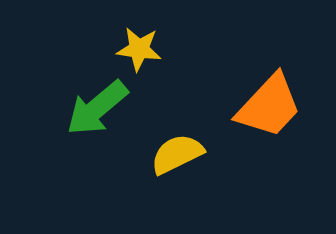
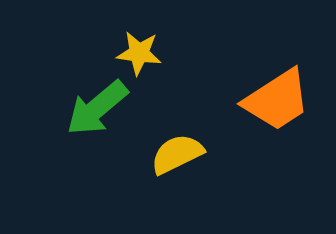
yellow star: moved 4 px down
orange trapezoid: moved 8 px right, 6 px up; rotated 14 degrees clockwise
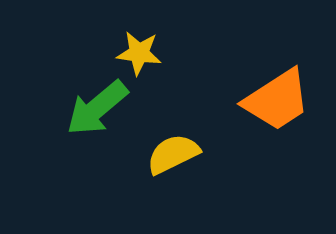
yellow semicircle: moved 4 px left
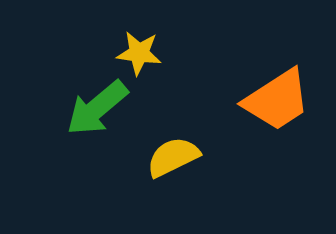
yellow semicircle: moved 3 px down
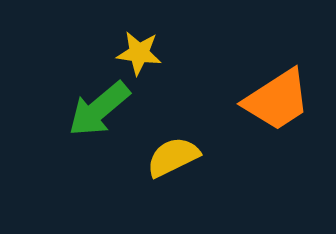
green arrow: moved 2 px right, 1 px down
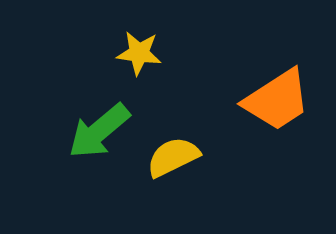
green arrow: moved 22 px down
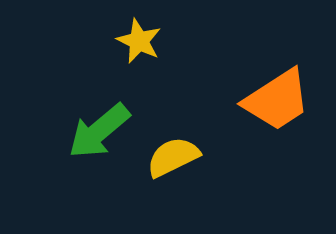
yellow star: moved 12 px up; rotated 18 degrees clockwise
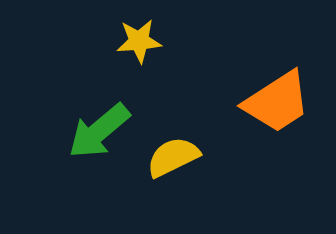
yellow star: rotated 30 degrees counterclockwise
orange trapezoid: moved 2 px down
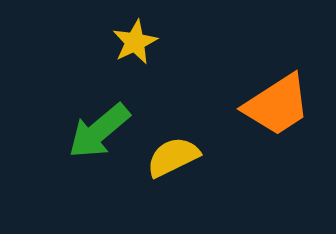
yellow star: moved 4 px left, 1 px down; rotated 21 degrees counterclockwise
orange trapezoid: moved 3 px down
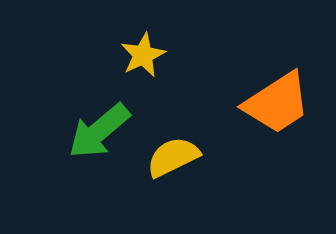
yellow star: moved 8 px right, 13 px down
orange trapezoid: moved 2 px up
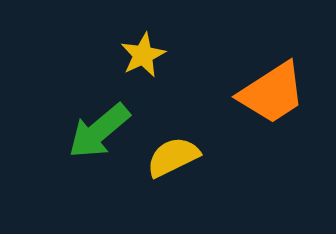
orange trapezoid: moved 5 px left, 10 px up
